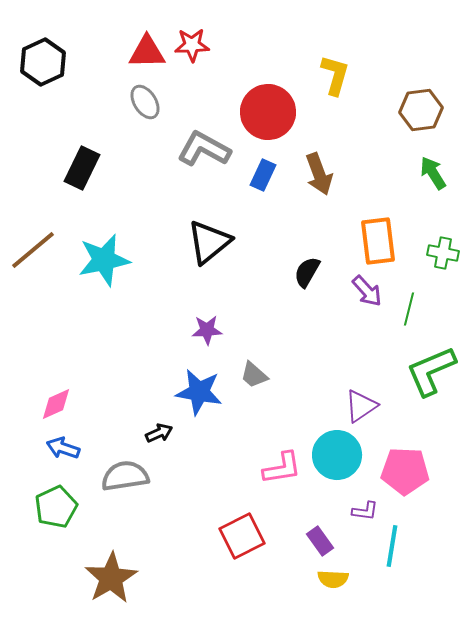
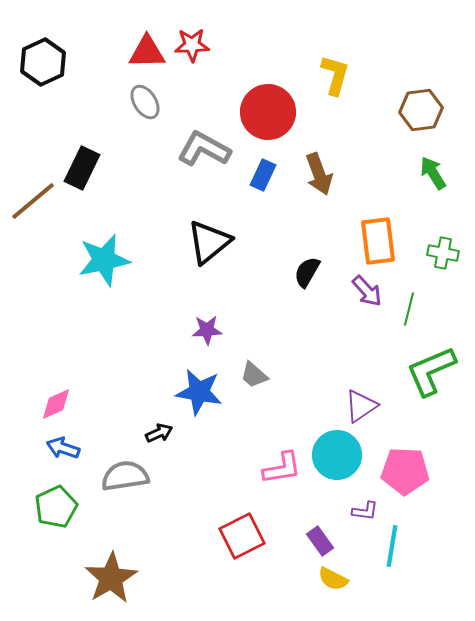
brown line: moved 49 px up
yellow semicircle: rotated 24 degrees clockwise
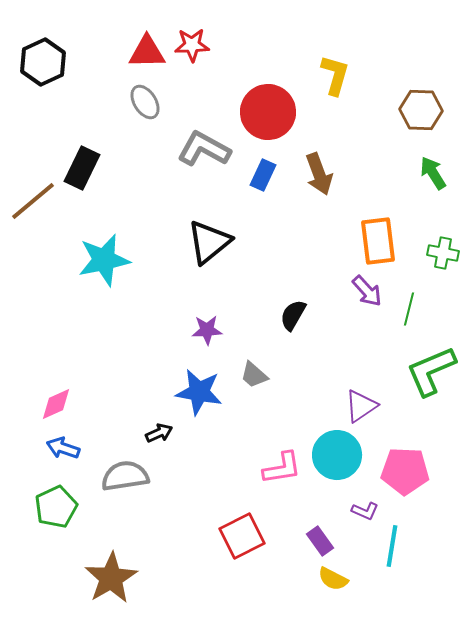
brown hexagon: rotated 9 degrees clockwise
black semicircle: moved 14 px left, 43 px down
purple L-shape: rotated 16 degrees clockwise
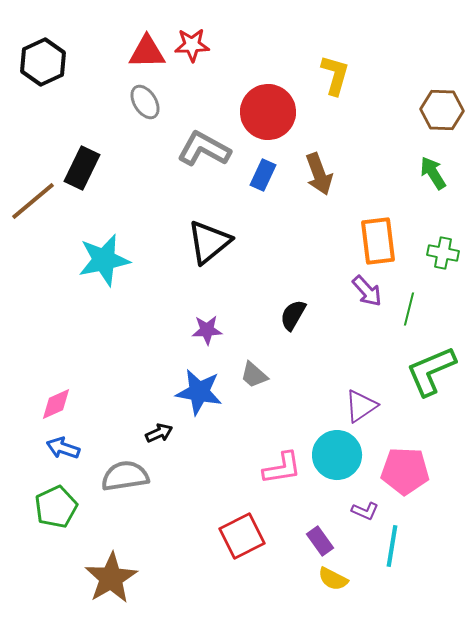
brown hexagon: moved 21 px right
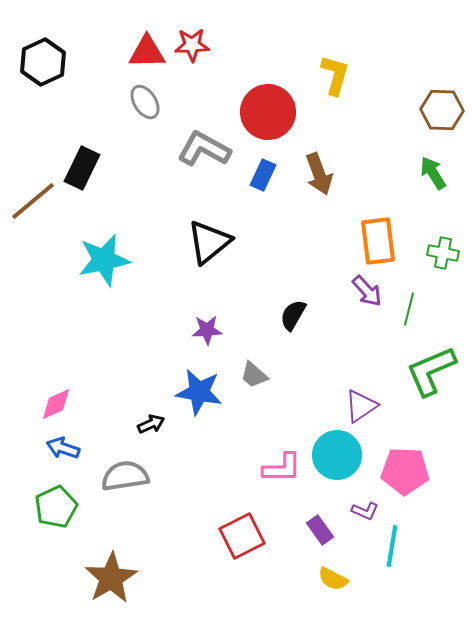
black arrow: moved 8 px left, 9 px up
pink L-shape: rotated 9 degrees clockwise
purple rectangle: moved 11 px up
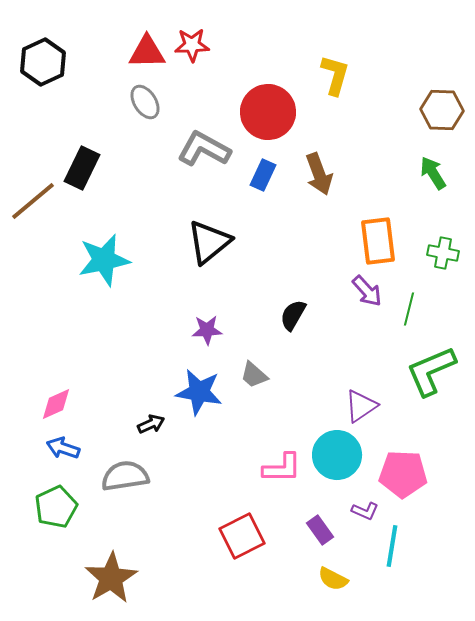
pink pentagon: moved 2 px left, 3 px down
